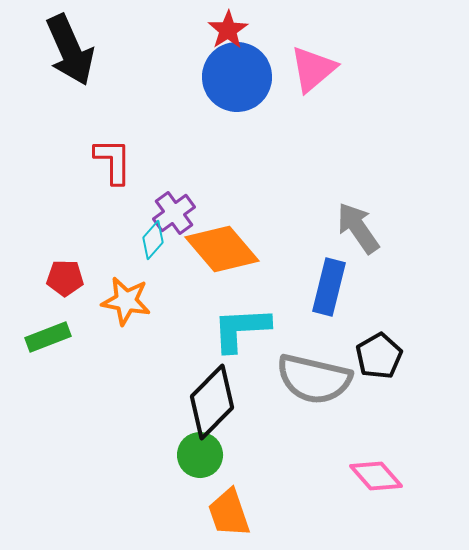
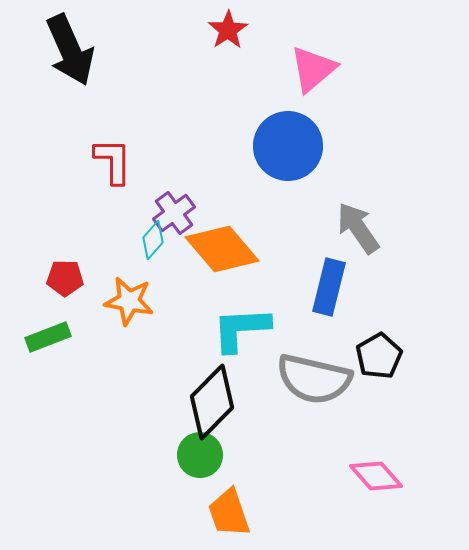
blue circle: moved 51 px right, 69 px down
orange star: moved 3 px right
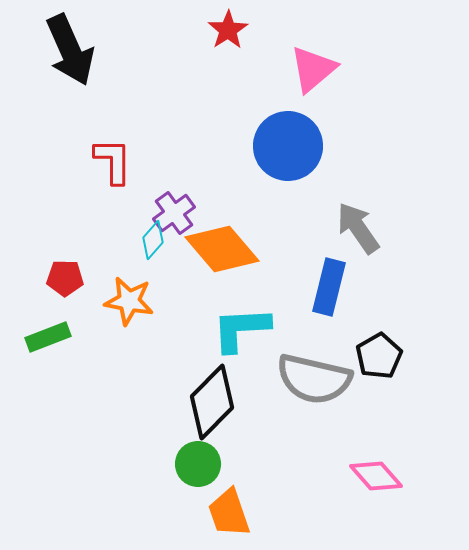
green circle: moved 2 px left, 9 px down
